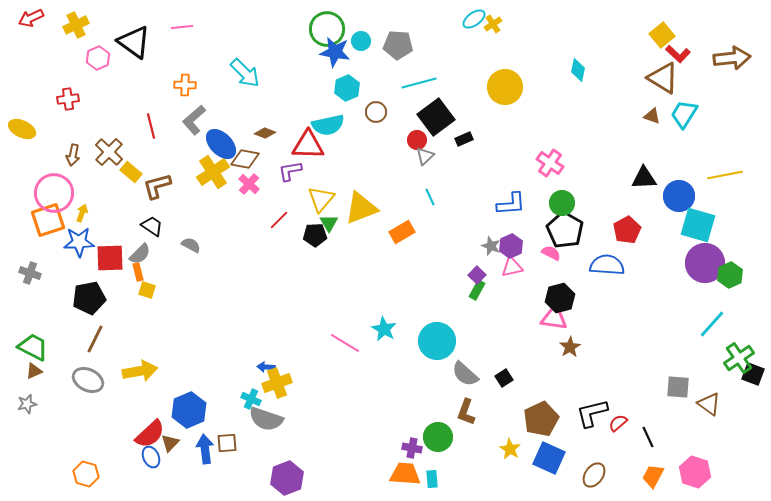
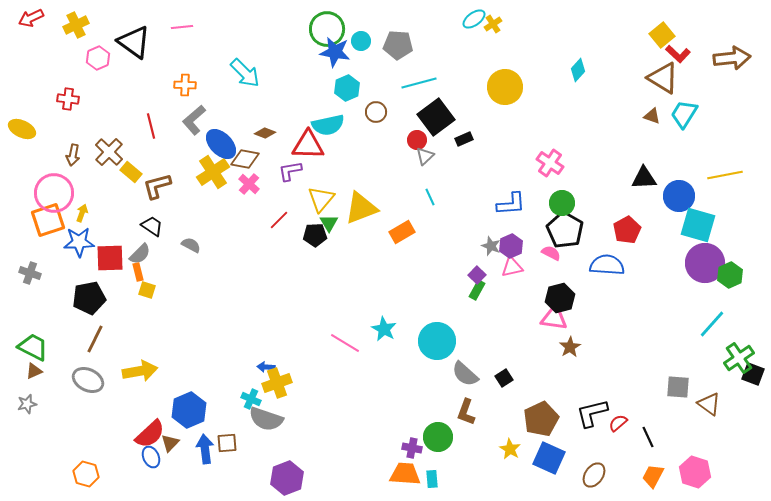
cyan diamond at (578, 70): rotated 30 degrees clockwise
red cross at (68, 99): rotated 15 degrees clockwise
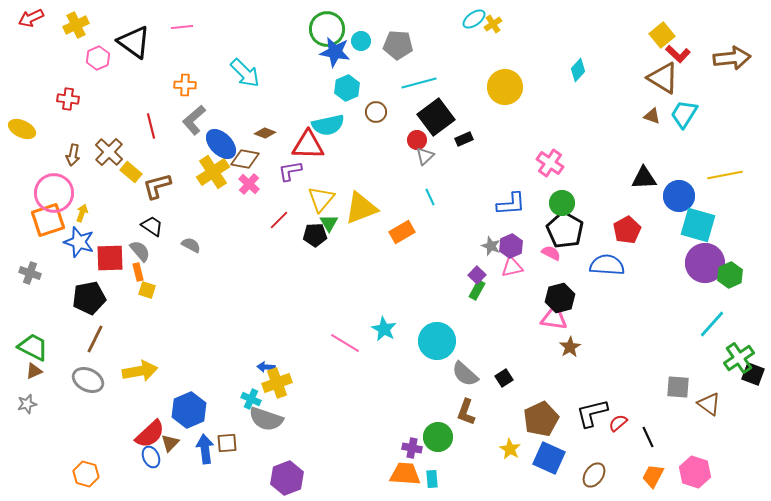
blue star at (79, 242): rotated 20 degrees clockwise
gray semicircle at (140, 254): moved 3 px up; rotated 85 degrees counterclockwise
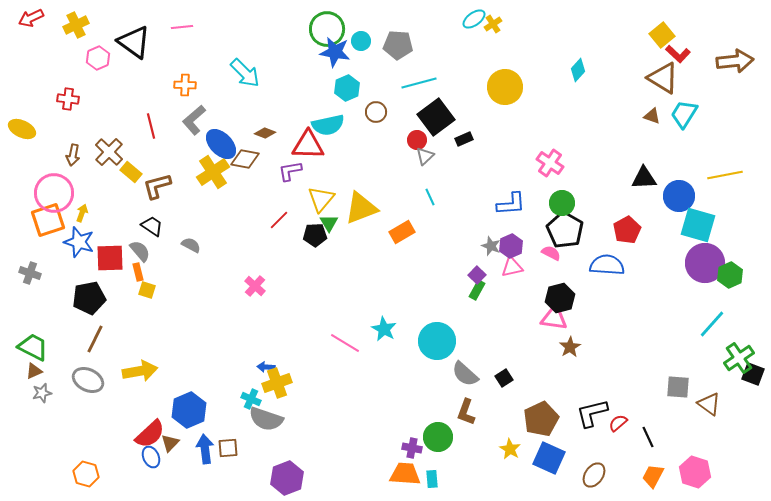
brown arrow at (732, 58): moved 3 px right, 3 px down
pink cross at (249, 184): moved 6 px right, 102 px down
gray star at (27, 404): moved 15 px right, 11 px up
brown square at (227, 443): moved 1 px right, 5 px down
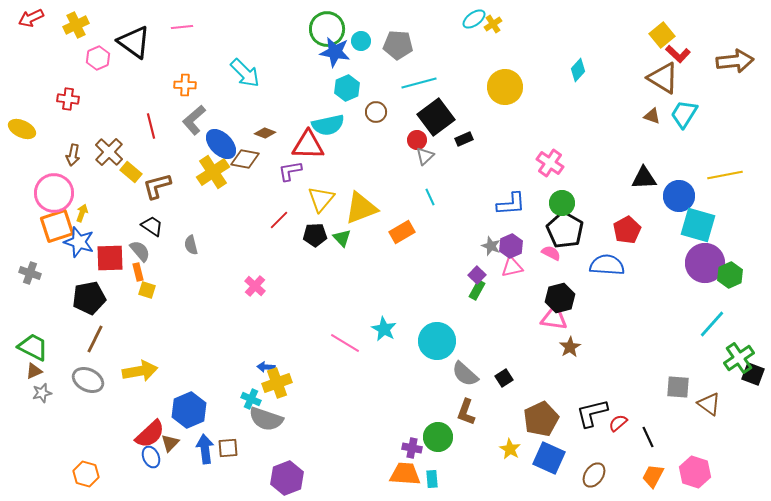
orange square at (48, 220): moved 9 px right, 6 px down
green triangle at (329, 223): moved 13 px right, 15 px down; rotated 12 degrees counterclockwise
gray semicircle at (191, 245): rotated 132 degrees counterclockwise
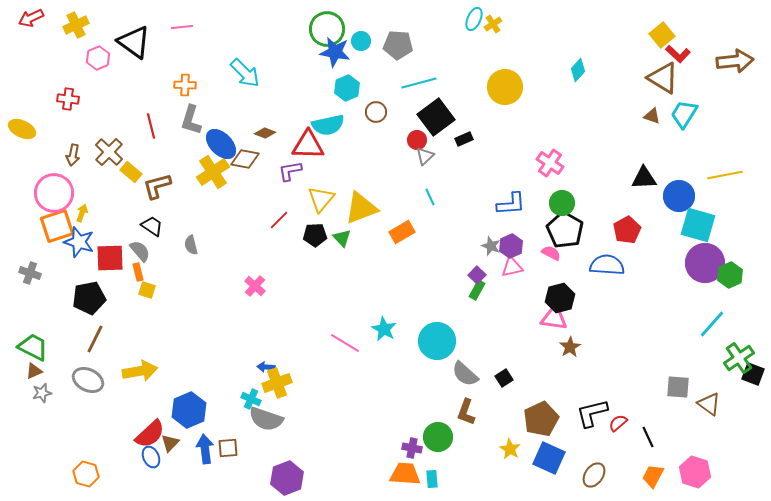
cyan ellipse at (474, 19): rotated 30 degrees counterclockwise
gray L-shape at (194, 120): moved 3 px left; rotated 32 degrees counterclockwise
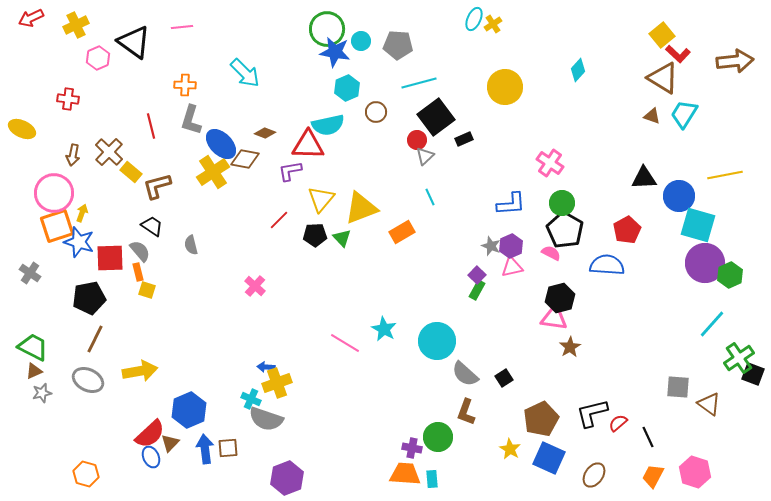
gray cross at (30, 273): rotated 15 degrees clockwise
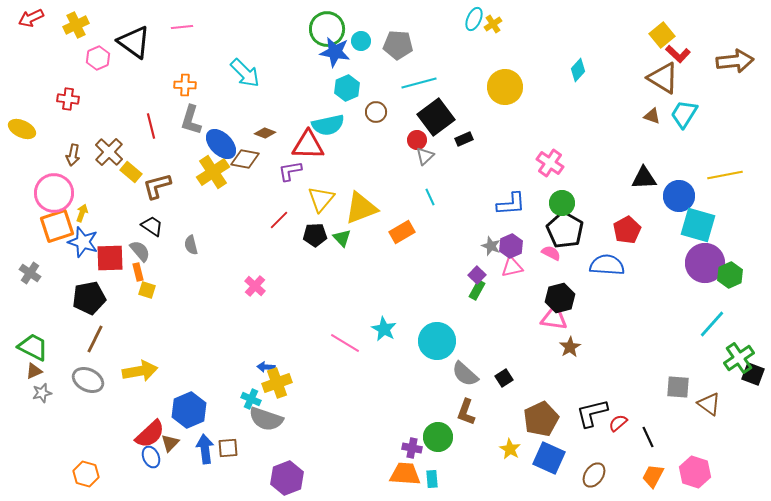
blue star at (79, 242): moved 4 px right
